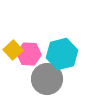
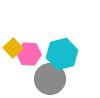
yellow square: moved 2 px up
gray circle: moved 3 px right
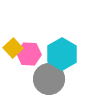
cyan hexagon: rotated 16 degrees counterclockwise
gray circle: moved 1 px left
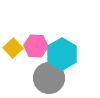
pink hexagon: moved 7 px right, 8 px up
gray circle: moved 1 px up
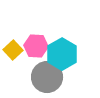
yellow square: moved 2 px down
gray circle: moved 2 px left, 1 px up
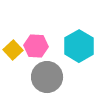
cyan hexagon: moved 17 px right, 8 px up
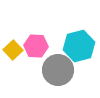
cyan hexagon: rotated 16 degrees clockwise
gray circle: moved 11 px right, 7 px up
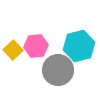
pink hexagon: rotated 10 degrees counterclockwise
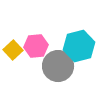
gray circle: moved 4 px up
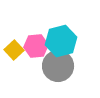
cyan hexagon: moved 18 px left, 5 px up
yellow square: moved 1 px right
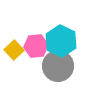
cyan hexagon: rotated 20 degrees counterclockwise
